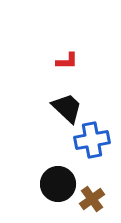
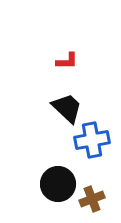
brown cross: rotated 15 degrees clockwise
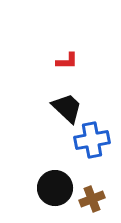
black circle: moved 3 px left, 4 px down
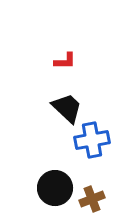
red L-shape: moved 2 px left
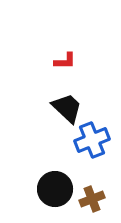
blue cross: rotated 12 degrees counterclockwise
black circle: moved 1 px down
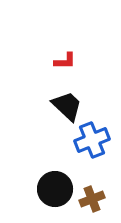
black trapezoid: moved 2 px up
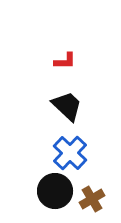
blue cross: moved 22 px left, 13 px down; rotated 24 degrees counterclockwise
black circle: moved 2 px down
brown cross: rotated 10 degrees counterclockwise
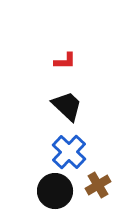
blue cross: moved 1 px left, 1 px up
brown cross: moved 6 px right, 14 px up
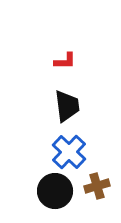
black trapezoid: rotated 40 degrees clockwise
brown cross: moved 1 px left, 1 px down; rotated 15 degrees clockwise
